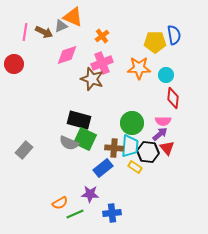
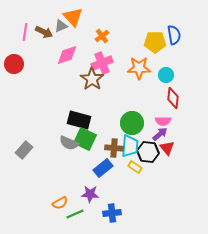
orange triangle: rotated 25 degrees clockwise
brown star: rotated 15 degrees clockwise
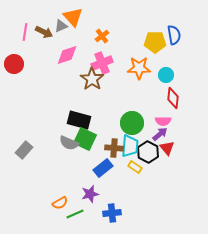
black hexagon: rotated 20 degrees clockwise
purple star: rotated 18 degrees counterclockwise
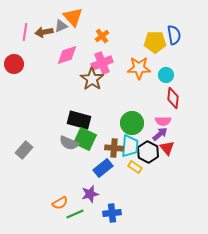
brown arrow: rotated 144 degrees clockwise
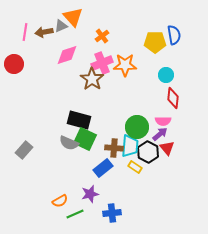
orange star: moved 14 px left, 3 px up
green circle: moved 5 px right, 4 px down
orange semicircle: moved 2 px up
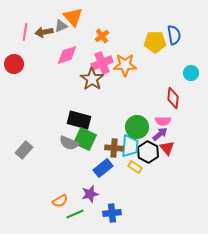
cyan circle: moved 25 px right, 2 px up
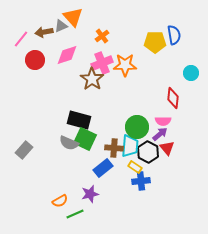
pink line: moved 4 px left, 7 px down; rotated 30 degrees clockwise
red circle: moved 21 px right, 4 px up
blue cross: moved 29 px right, 32 px up
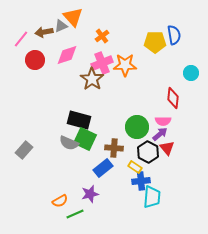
cyan trapezoid: moved 22 px right, 51 px down
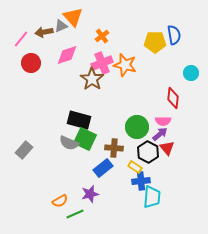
red circle: moved 4 px left, 3 px down
orange star: rotated 15 degrees clockwise
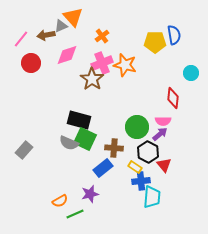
brown arrow: moved 2 px right, 3 px down
red triangle: moved 3 px left, 17 px down
